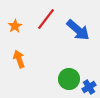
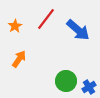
orange arrow: rotated 54 degrees clockwise
green circle: moved 3 px left, 2 px down
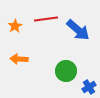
red line: rotated 45 degrees clockwise
orange arrow: rotated 120 degrees counterclockwise
green circle: moved 10 px up
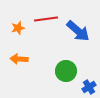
orange star: moved 3 px right, 2 px down; rotated 16 degrees clockwise
blue arrow: moved 1 px down
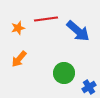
orange arrow: rotated 54 degrees counterclockwise
green circle: moved 2 px left, 2 px down
